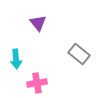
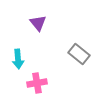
cyan arrow: moved 2 px right
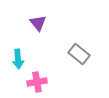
pink cross: moved 1 px up
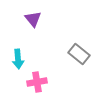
purple triangle: moved 5 px left, 4 px up
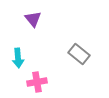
cyan arrow: moved 1 px up
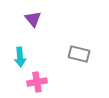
gray rectangle: rotated 25 degrees counterclockwise
cyan arrow: moved 2 px right, 1 px up
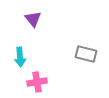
gray rectangle: moved 7 px right
